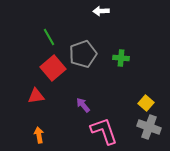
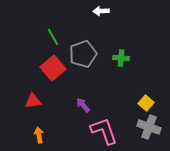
green line: moved 4 px right
red triangle: moved 3 px left, 5 px down
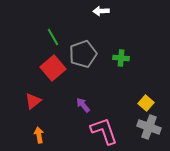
red triangle: rotated 30 degrees counterclockwise
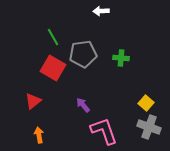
gray pentagon: rotated 12 degrees clockwise
red square: rotated 20 degrees counterclockwise
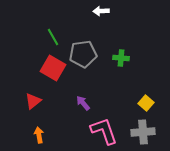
purple arrow: moved 2 px up
gray cross: moved 6 px left, 5 px down; rotated 25 degrees counterclockwise
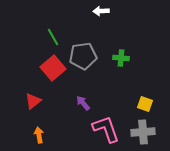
gray pentagon: moved 2 px down
red square: rotated 20 degrees clockwise
yellow square: moved 1 px left, 1 px down; rotated 21 degrees counterclockwise
pink L-shape: moved 2 px right, 2 px up
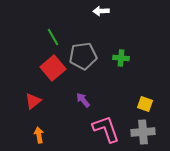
purple arrow: moved 3 px up
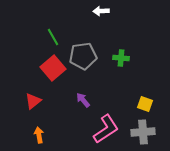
pink L-shape: rotated 76 degrees clockwise
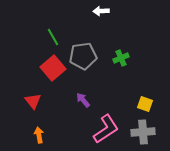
green cross: rotated 28 degrees counterclockwise
red triangle: rotated 30 degrees counterclockwise
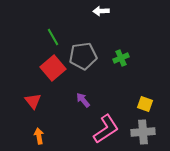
orange arrow: moved 1 px down
